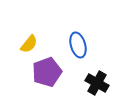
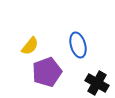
yellow semicircle: moved 1 px right, 2 px down
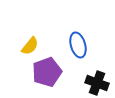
black cross: rotated 10 degrees counterclockwise
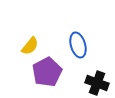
purple pentagon: rotated 8 degrees counterclockwise
